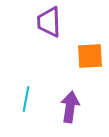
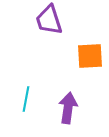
purple trapezoid: moved 2 px up; rotated 16 degrees counterclockwise
purple arrow: moved 2 px left, 1 px down
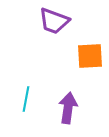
purple trapezoid: moved 5 px right, 1 px down; rotated 52 degrees counterclockwise
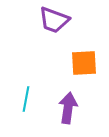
purple trapezoid: moved 1 px up
orange square: moved 6 px left, 7 px down
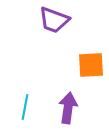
orange square: moved 7 px right, 2 px down
cyan line: moved 1 px left, 8 px down
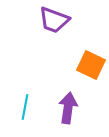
orange square: rotated 28 degrees clockwise
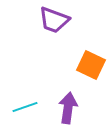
cyan line: rotated 60 degrees clockwise
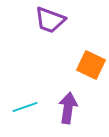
purple trapezoid: moved 4 px left
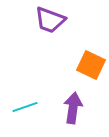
purple arrow: moved 5 px right
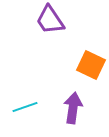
purple trapezoid: rotated 36 degrees clockwise
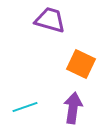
purple trapezoid: rotated 140 degrees clockwise
orange square: moved 10 px left, 1 px up
